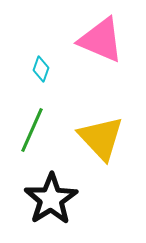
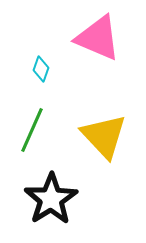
pink triangle: moved 3 px left, 2 px up
yellow triangle: moved 3 px right, 2 px up
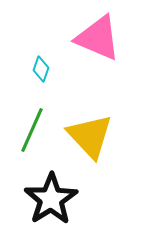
yellow triangle: moved 14 px left
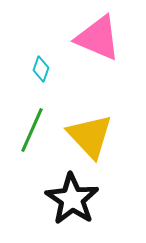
black star: moved 21 px right; rotated 6 degrees counterclockwise
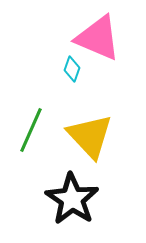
cyan diamond: moved 31 px right
green line: moved 1 px left
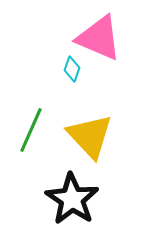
pink triangle: moved 1 px right
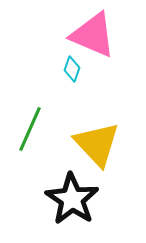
pink triangle: moved 6 px left, 3 px up
green line: moved 1 px left, 1 px up
yellow triangle: moved 7 px right, 8 px down
